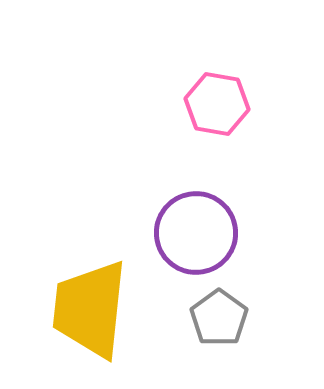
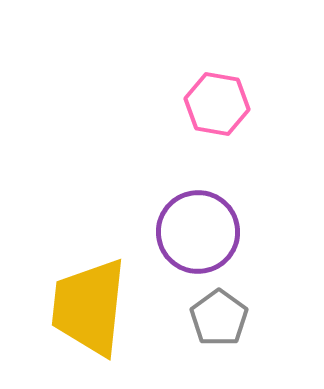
purple circle: moved 2 px right, 1 px up
yellow trapezoid: moved 1 px left, 2 px up
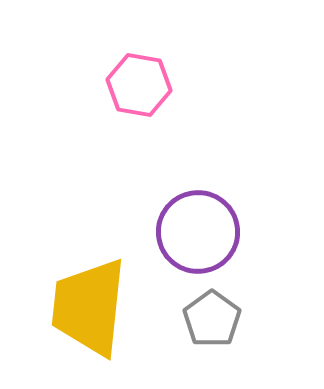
pink hexagon: moved 78 px left, 19 px up
gray pentagon: moved 7 px left, 1 px down
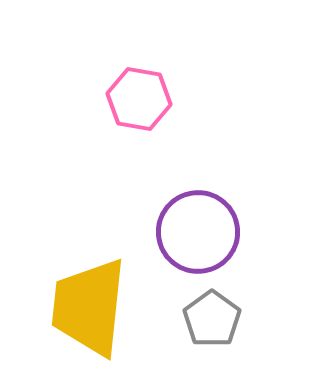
pink hexagon: moved 14 px down
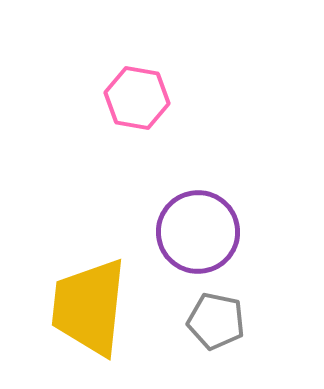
pink hexagon: moved 2 px left, 1 px up
gray pentagon: moved 4 px right, 2 px down; rotated 24 degrees counterclockwise
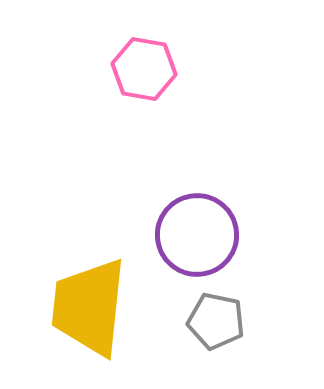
pink hexagon: moved 7 px right, 29 px up
purple circle: moved 1 px left, 3 px down
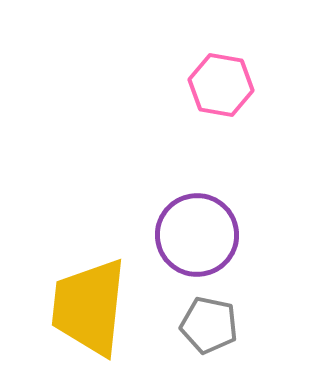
pink hexagon: moved 77 px right, 16 px down
gray pentagon: moved 7 px left, 4 px down
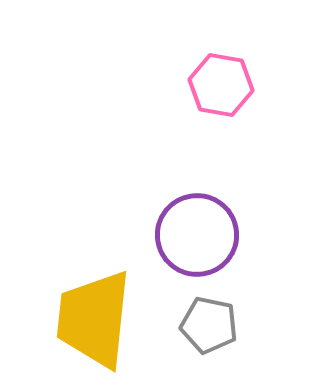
yellow trapezoid: moved 5 px right, 12 px down
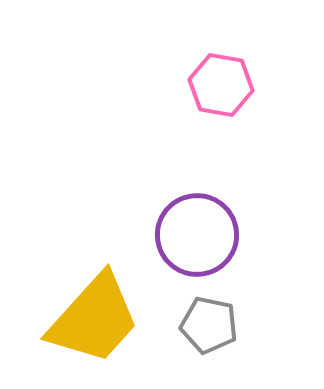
yellow trapezoid: rotated 144 degrees counterclockwise
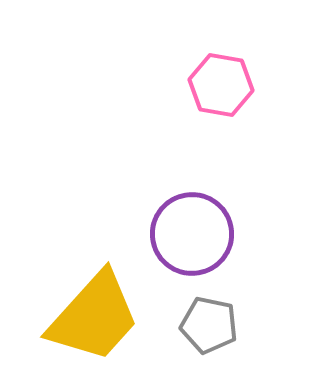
purple circle: moved 5 px left, 1 px up
yellow trapezoid: moved 2 px up
